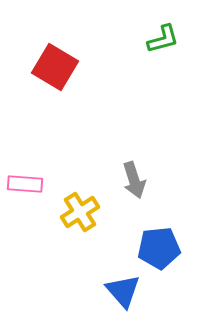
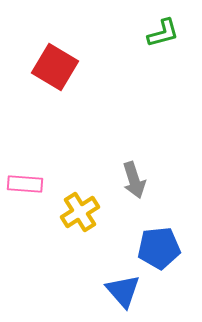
green L-shape: moved 6 px up
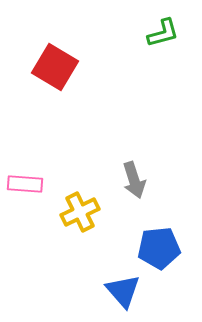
yellow cross: rotated 6 degrees clockwise
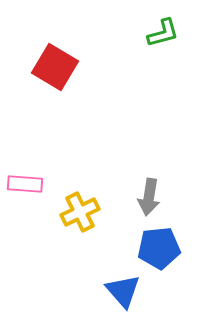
gray arrow: moved 15 px right, 17 px down; rotated 27 degrees clockwise
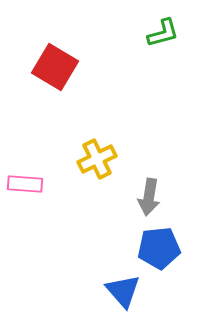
yellow cross: moved 17 px right, 53 px up
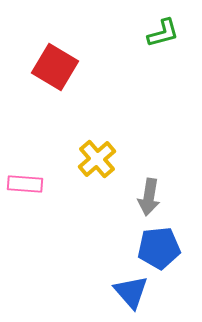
yellow cross: rotated 15 degrees counterclockwise
blue triangle: moved 8 px right, 1 px down
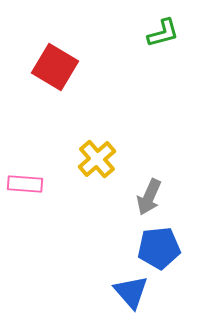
gray arrow: rotated 15 degrees clockwise
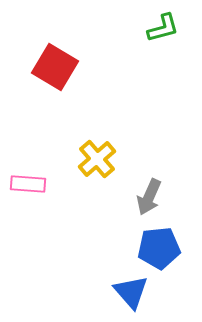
green L-shape: moved 5 px up
pink rectangle: moved 3 px right
